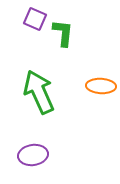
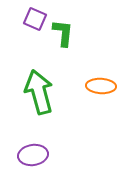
green arrow: rotated 9 degrees clockwise
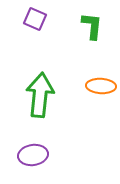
green L-shape: moved 29 px right, 7 px up
green arrow: moved 1 px right, 3 px down; rotated 21 degrees clockwise
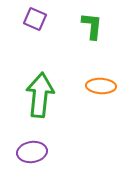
purple ellipse: moved 1 px left, 3 px up
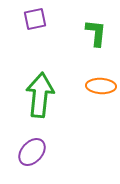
purple square: rotated 35 degrees counterclockwise
green L-shape: moved 4 px right, 7 px down
purple ellipse: rotated 40 degrees counterclockwise
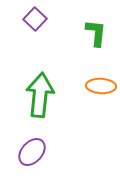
purple square: rotated 35 degrees counterclockwise
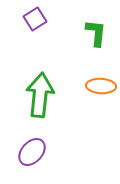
purple square: rotated 15 degrees clockwise
